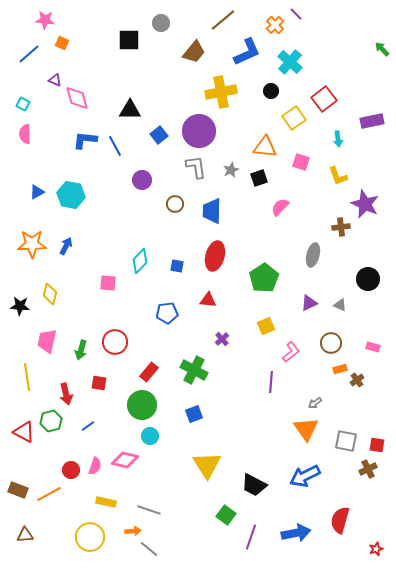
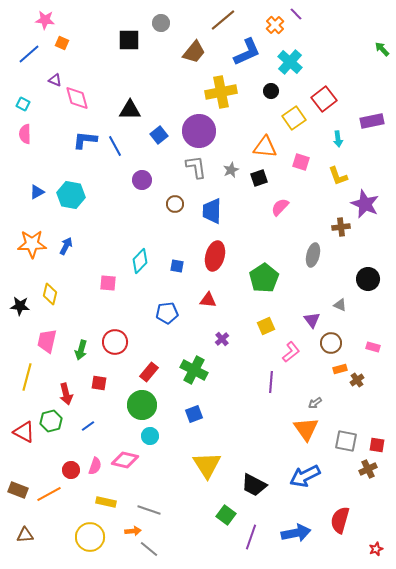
purple triangle at (309, 303): moved 3 px right, 17 px down; rotated 42 degrees counterclockwise
yellow line at (27, 377): rotated 24 degrees clockwise
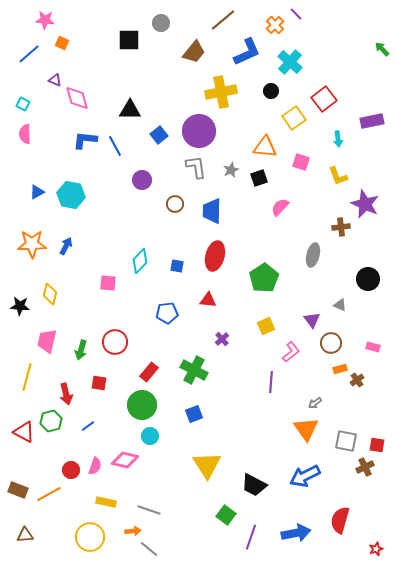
brown cross at (368, 469): moved 3 px left, 2 px up
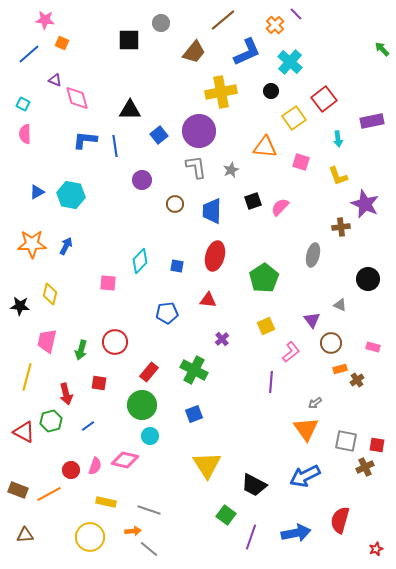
blue line at (115, 146): rotated 20 degrees clockwise
black square at (259, 178): moved 6 px left, 23 px down
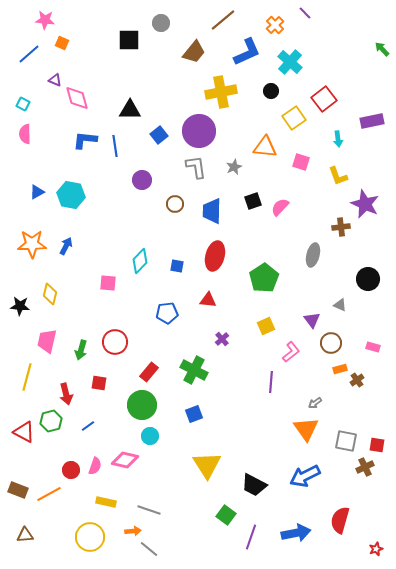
purple line at (296, 14): moved 9 px right, 1 px up
gray star at (231, 170): moved 3 px right, 3 px up
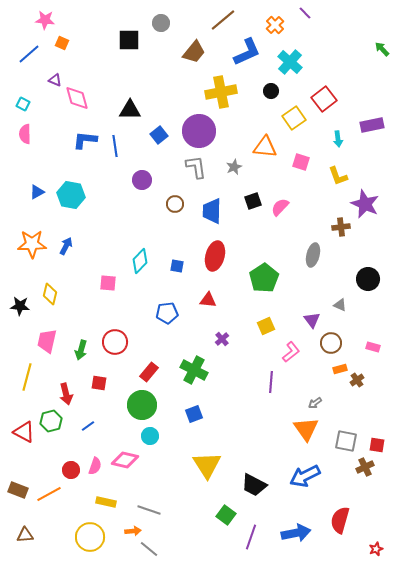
purple rectangle at (372, 121): moved 4 px down
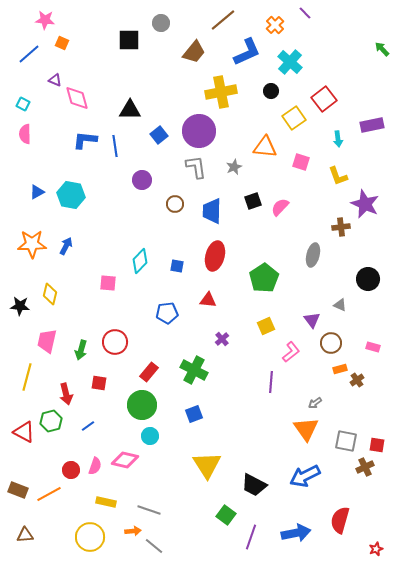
gray line at (149, 549): moved 5 px right, 3 px up
